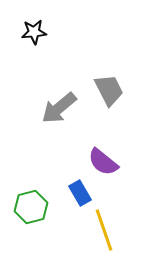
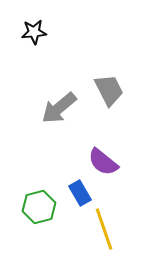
green hexagon: moved 8 px right
yellow line: moved 1 px up
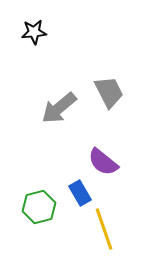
gray trapezoid: moved 2 px down
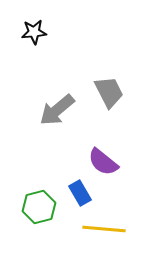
gray arrow: moved 2 px left, 2 px down
yellow line: rotated 66 degrees counterclockwise
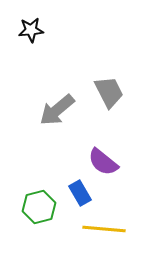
black star: moved 3 px left, 2 px up
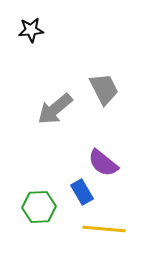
gray trapezoid: moved 5 px left, 3 px up
gray arrow: moved 2 px left, 1 px up
purple semicircle: moved 1 px down
blue rectangle: moved 2 px right, 1 px up
green hexagon: rotated 12 degrees clockwise
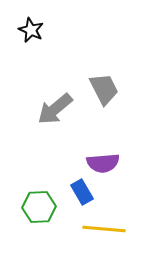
black star: rotated 30 degrees clockwise
purple semicircle: rotated 44 degrees counterclockwise
